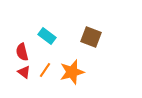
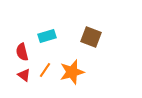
cyan rectangle: rotated 54 degrees counterclockwise
red triangle: moved 3 px down
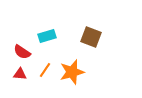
red semicircle: rotated 42 degrees counterclockwise
red triangle: moved 4 px left, 1 px up; rotated 32 degrees counterclockwise
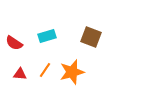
red semicircle: moved 8 px left, 9 px up
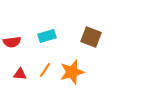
red semicircle: moved 2 px left, 1 px up; rotated 42 degrees counterclockwise
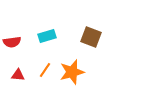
red triangle: moved 2 px left, 1 px down
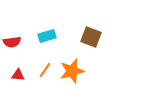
orange star: moved 1 px up
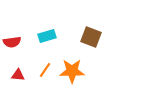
orange star: rotated 15 degrees clockwise
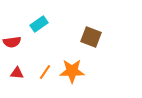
cyan rectangle: moved 8 px left, 12 px up; rotated 18 degrees counterclockwise
orange line: moved 2 px down
red triangle: moved 1 px left, 2 px up
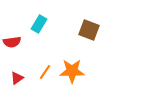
cyan rectangle: rotated 24 degrees counterclockwise
brown square: moved 2 px left, 7 px up
red triangle: moved 5 px down; rotated 40 degrees counterclockwise
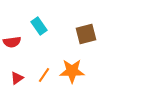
cyan rectangle: moved 2 px down; rotated 66 degrees counterclockwise
brown square: moved 3 px left, 4 px down; rotated 35 degrees counterclockwise
orange line: moved 1 px left, 3 px down
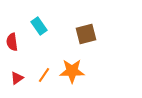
red semicircle: rotated 90 degrees clockwise
